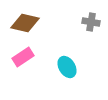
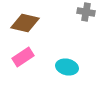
gray cross: moved 5 px left, 10 px up
cyan ellipse: rotated 45 degrees counterclockwise
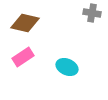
gray cross: moved 6 px right, 1 px down
cyan ellipse: rotated 10 degrees clockwise
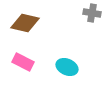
pink rectangle: moved 5 px down; rotated 60 degrees clockwise
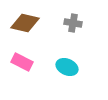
gray cross: moved 19 px left, 10 px down
pink rectangle: moved 1 px left
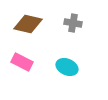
brown diamond: moved 3 px right, 1 px down
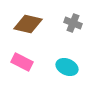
gray cross: rotated 12 degrees clockwise
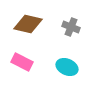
gray cross: moved 2 px left, 4 px down
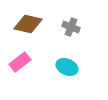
pink rectangle: moved 2 px left; rotated 65 degrees counterclockwise
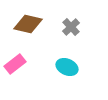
gray cross: rotated 24 degrees clockwise
pink rectangle: moved 5 px left, 2 px down
